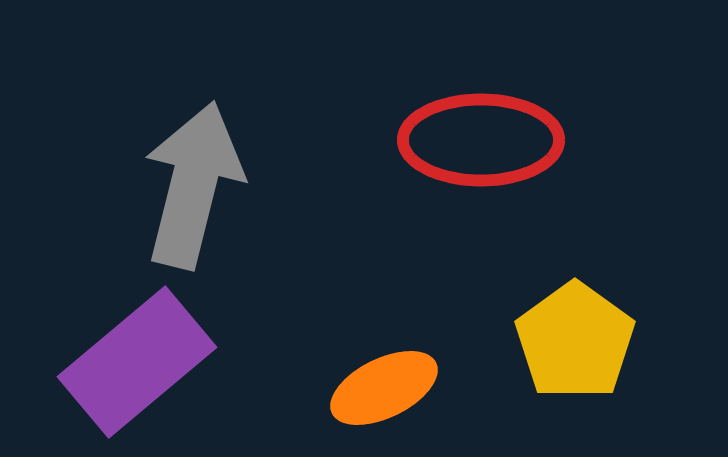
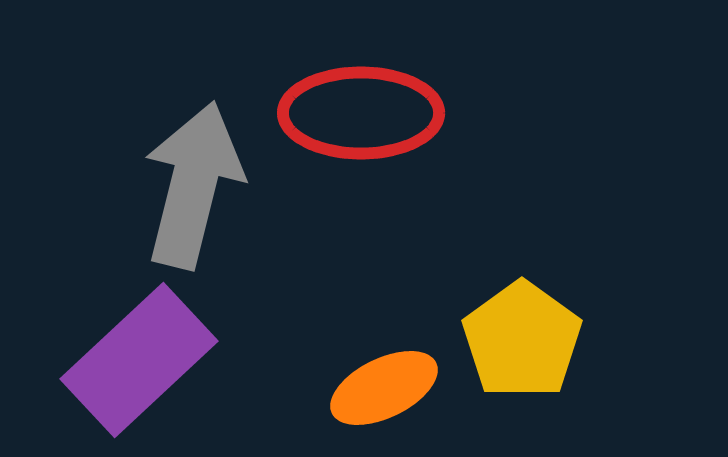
red ellipse: moved 120 px left, 27 px up
yellow pentagon: moved 53 px left, 1 px up
purple rectangle: moved 2 px right, 2 px up; rotated 3 degrees counterclockwise
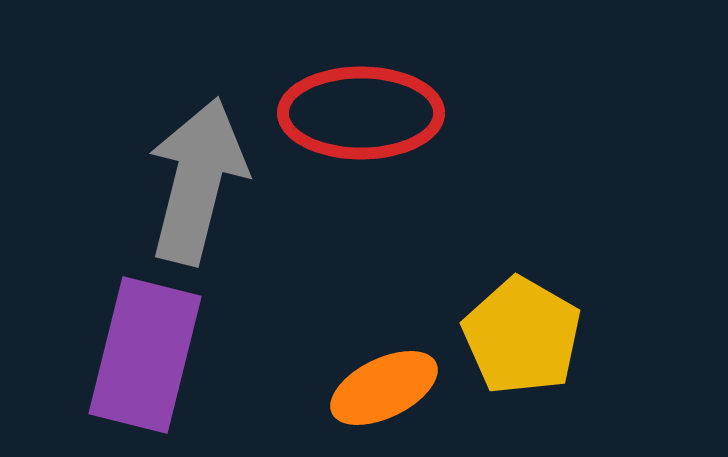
gray arrow: moved 4 px right, 4 px up
yellow pentagon: moved 4 px up; rotated 6 degrees counterclockwise
purple rectangle: moved 6 px right, 5 px up; rotated 33 degrees counterclockwise
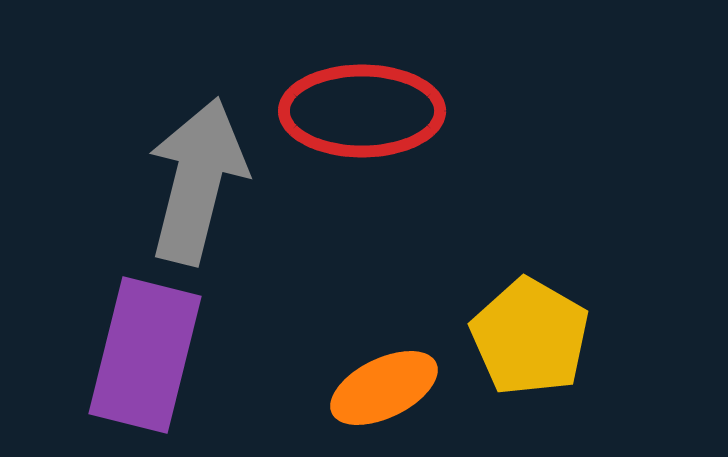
red ellipse: moved 1 px right, 2 px up
yellow pentagon: moved 8 px right, 1 px down
